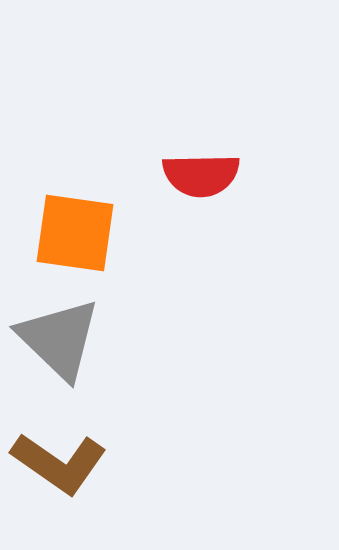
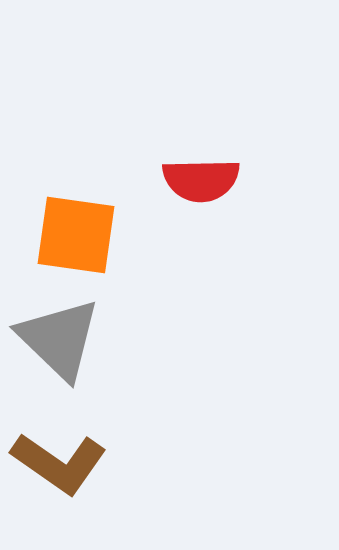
red semicircle: moved 5 px down
orange square: moved 1 px right, 2 px down
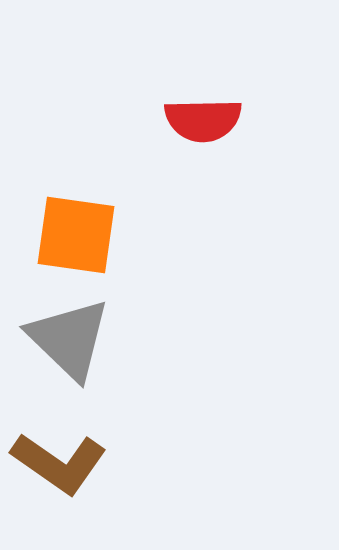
red semicircle: moved 2 px right, 60 px up
gray triangle: moved 10 px right
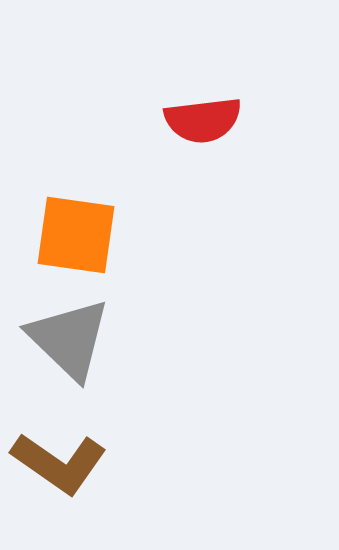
red semicircle: rotated 6 degrees counterclockwise
